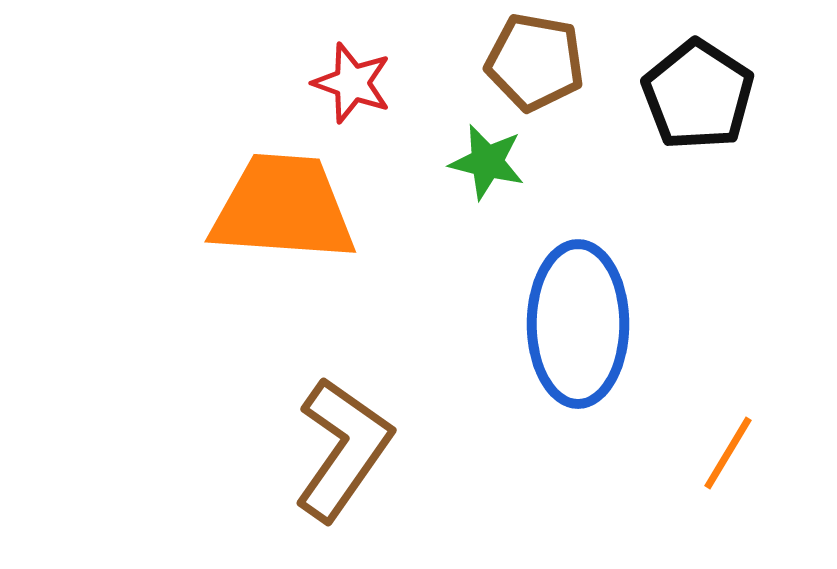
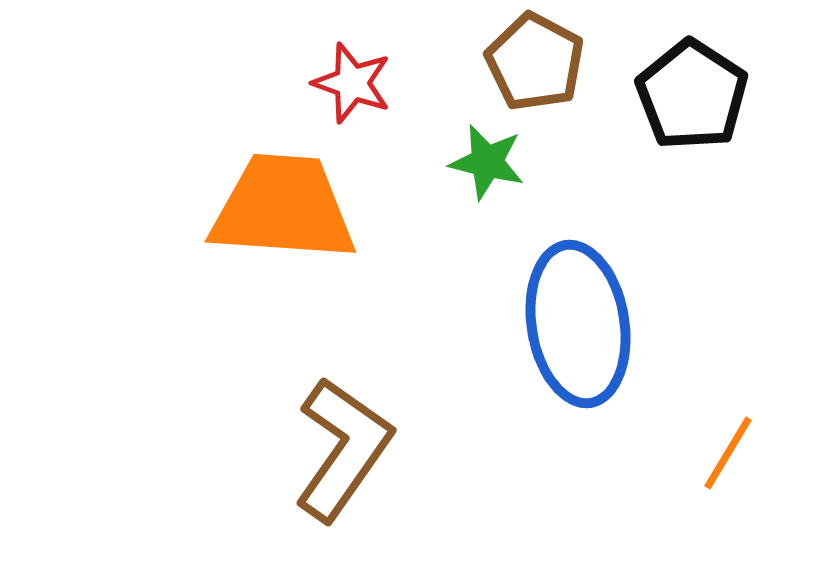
brown pentagon: rotated 18 degrees clockwise
black pentagon: moved 6 px left
blue ellipse: rotated 9 degrees counterclockwise
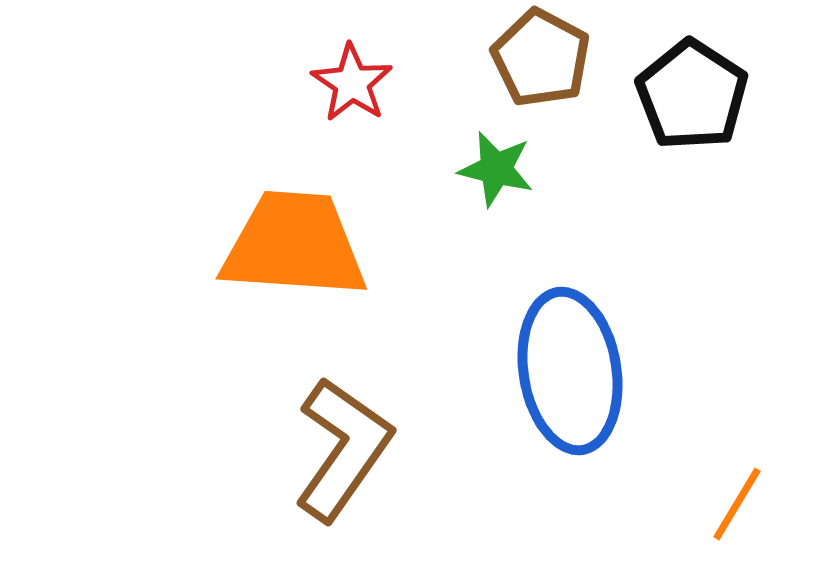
brown pentagon: moved 6 px right, 4 px up
red star: rotated 14 degrees clockwise
green star: moved 9 px right, 7 px down
orange trapezoid: moved 11 px right, 37 px down
blue ellipse: moved 8 px left, 47 px down
orange line: moved 9 px right, 51 px down
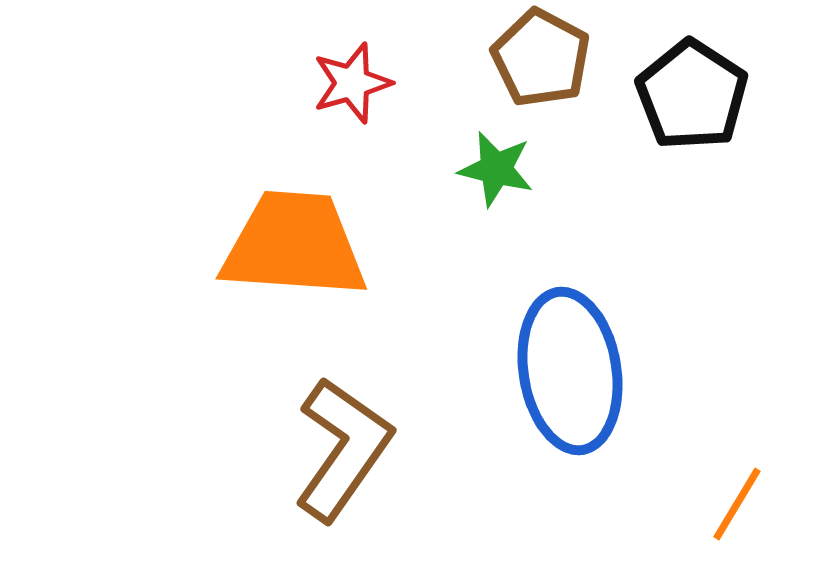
red star: rotated 22 degrees clockwise
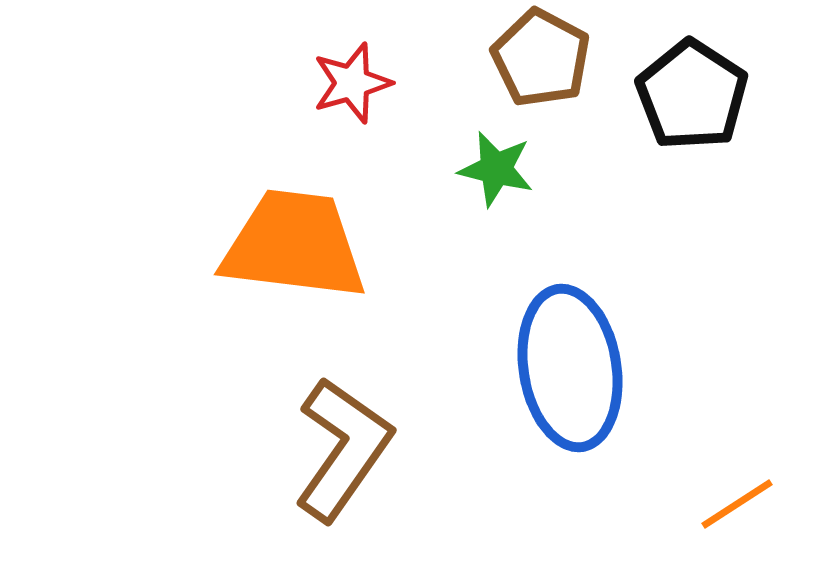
orange trapezoid: rotated 3 degrees clockwise
blue ellipse: moved 3 px up
orange line: rotated 26 degrees clockwise
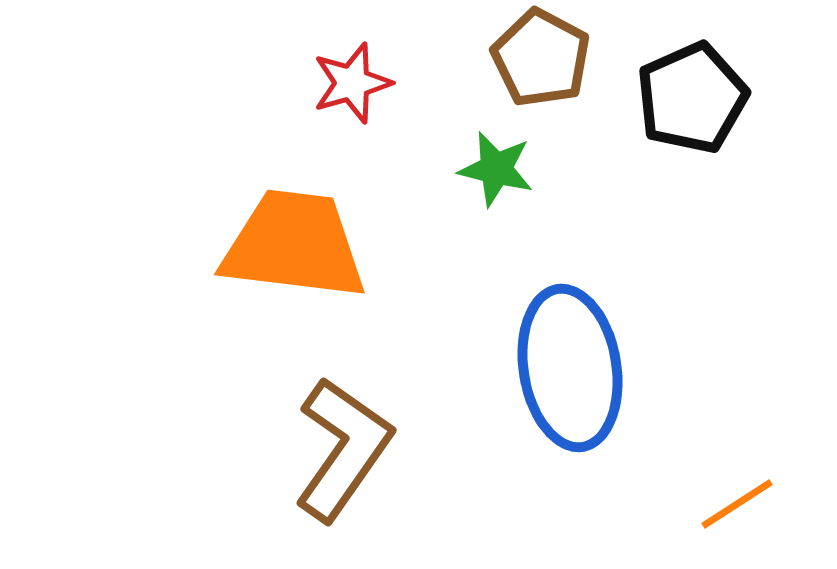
black pentagon: moved 3 px down; rotated 15 degrees clockwise
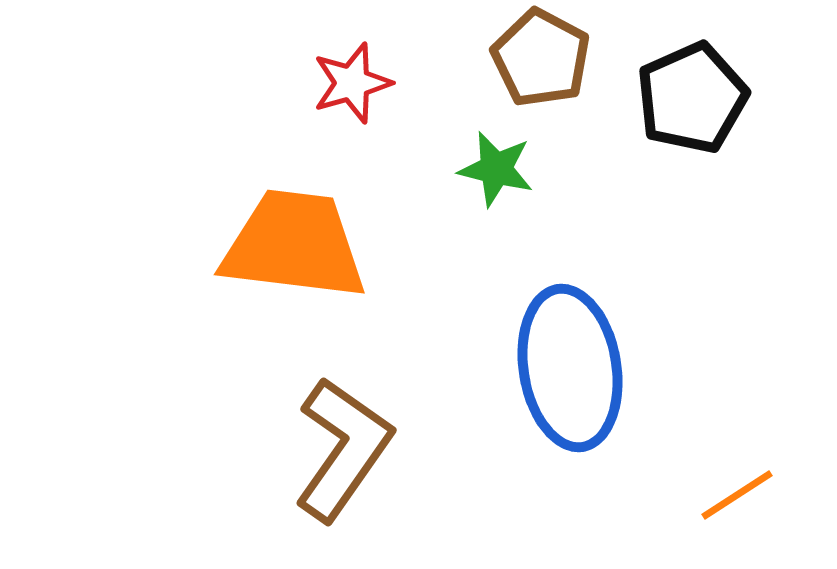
orange line: moved 9 px up
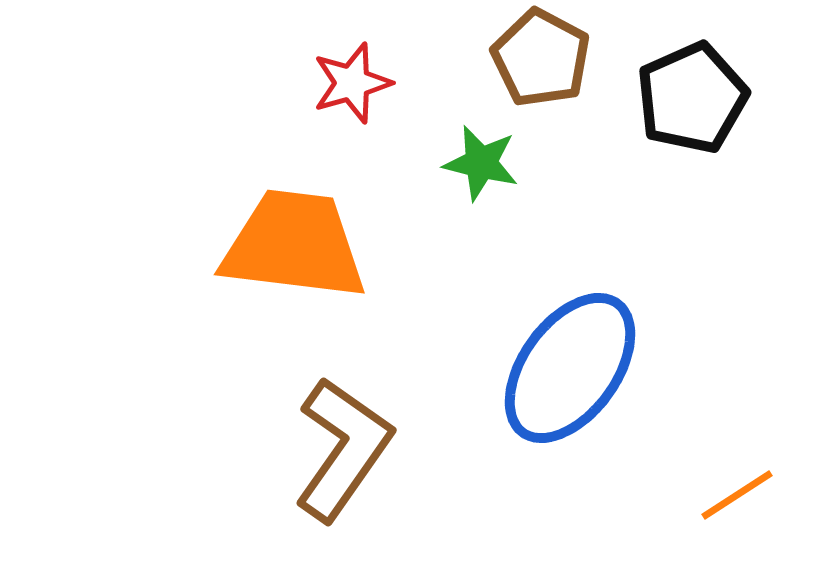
green star: moved 15 px left, 6 px up
blue ellipse: rotated 45 degrees clockwise
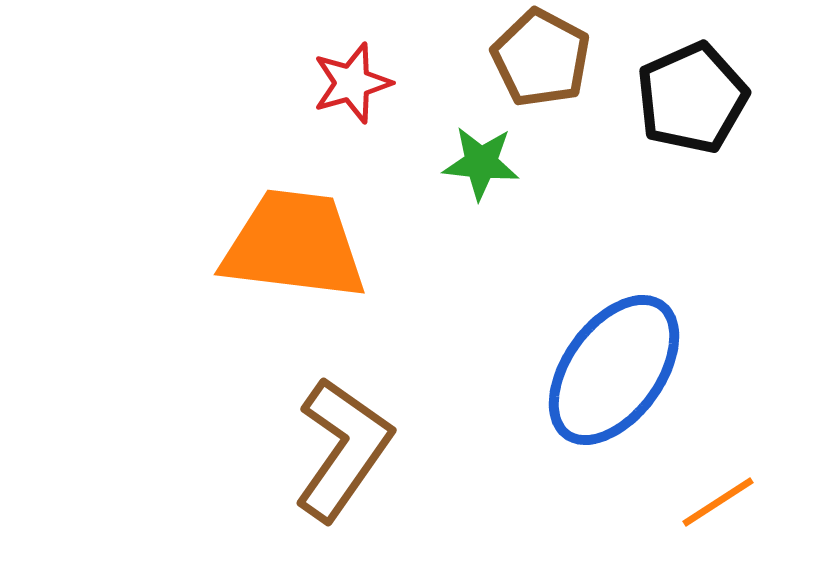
green star: rotated 8 degrees counterclockwise
blue ellipse: moved 44 px right, 2 px down
orange line: moved 19 px left, 7 px down
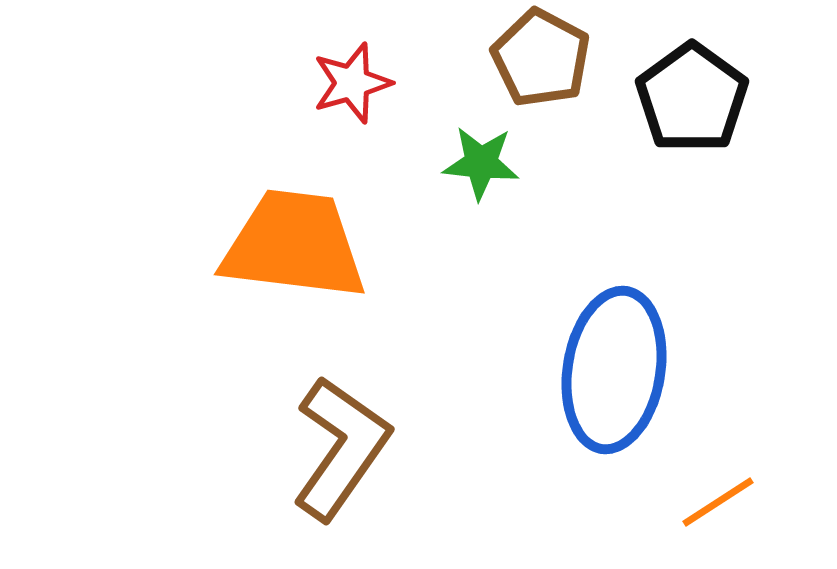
black pentagon: rotated 12 degrees counterclockwise
blue ellipse: rotated 27 degrees counterclockwise
brown L-shape: moved 2 px left, 1 px up
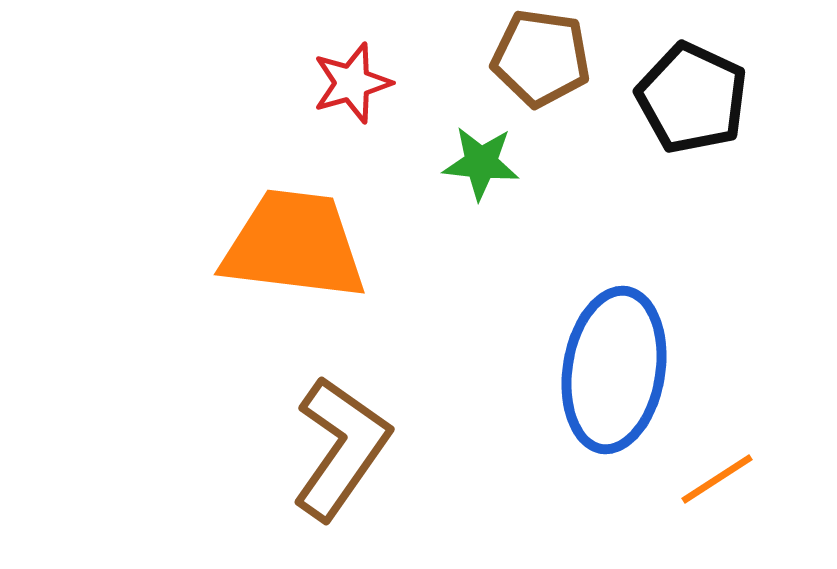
brown pentagon: rotated 20 degrees counterclockwise
black pentagon: rotated 11 degrees counterclockwise
orange line: moved 1 px left, 23 px up
